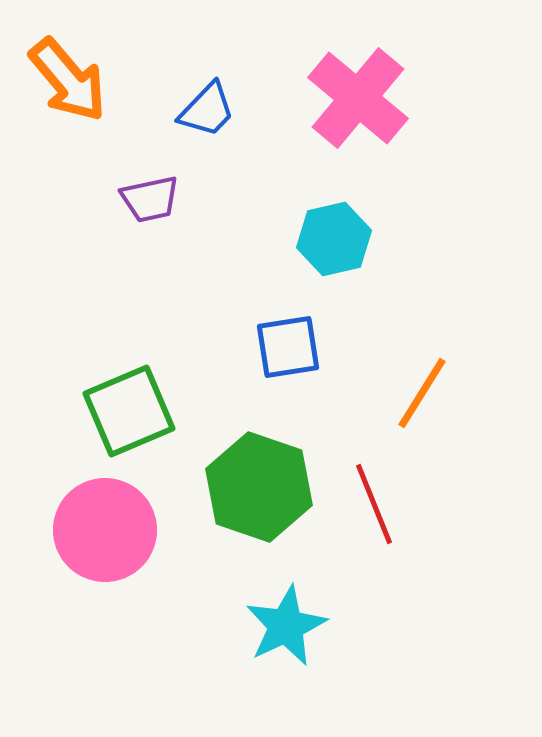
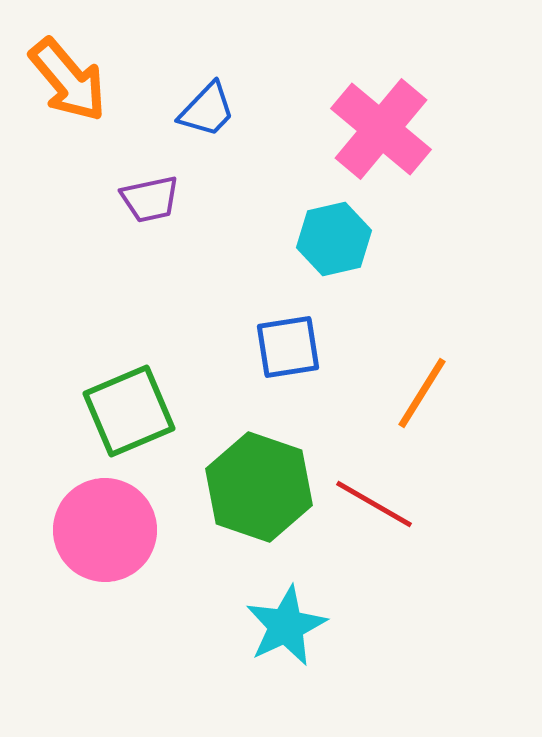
pink cross: moved 23 px right, 31 px down
red line: rotated 38 degrees counterclockwise
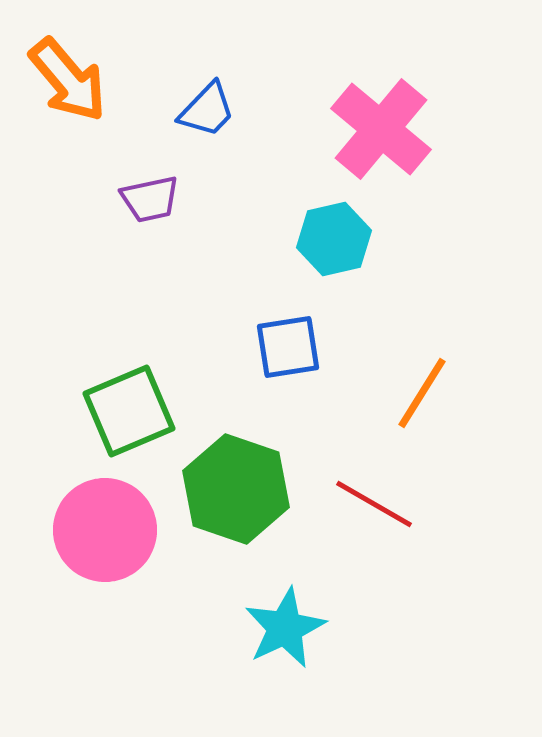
green hexagon: moved 23 px left, 2 px down
cyan star: moved 1 px left, 2 px down
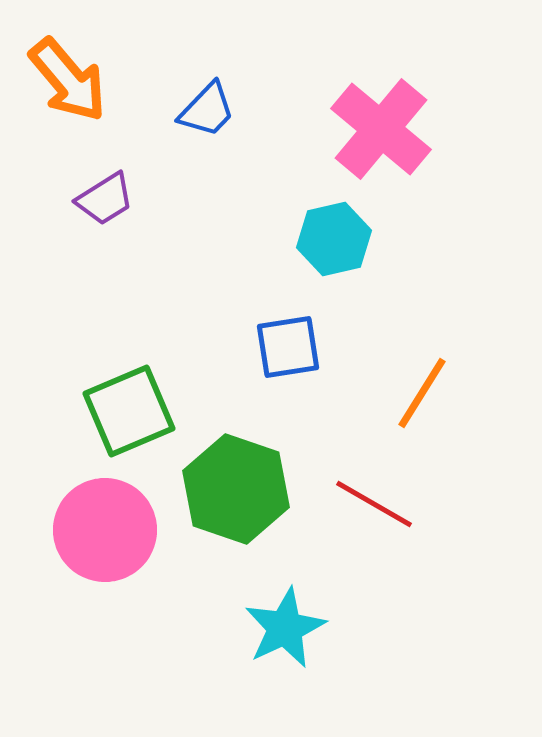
purple trapezoid: moved 45 px left; rotated 20 degrees counterclockwise
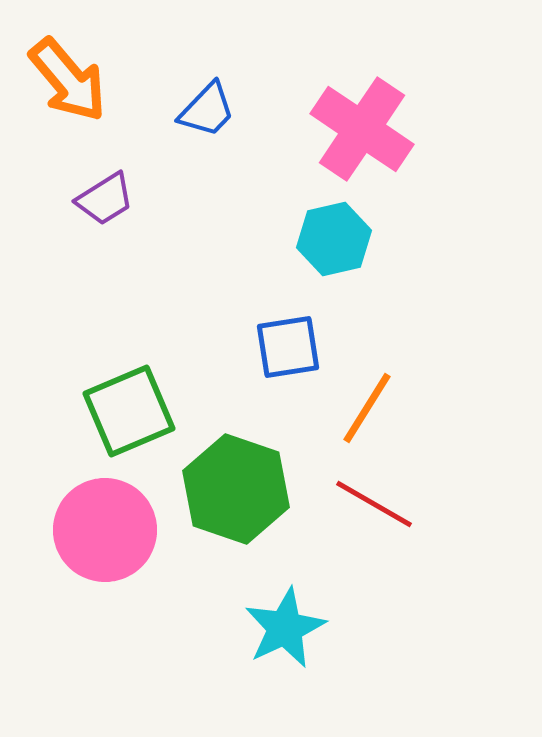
pink cross: moved 19 px left; rotated 6 degrees counterclockwise
orange line: moved 55 px left, 15 px down
